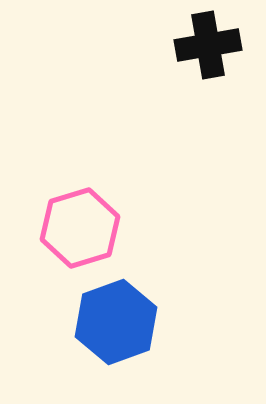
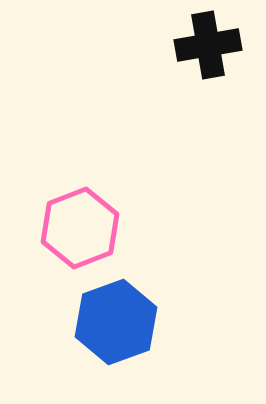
pink hexagon: rotated 4 degrees counterclockwise
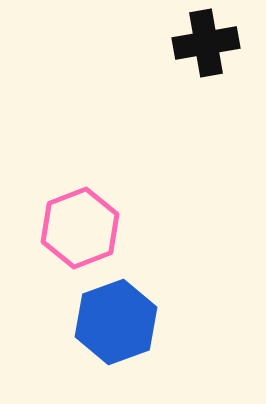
black cross: moved 2 px left, 2 px up
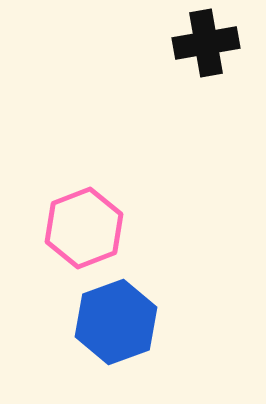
pink hexagon: moved 4 px right
